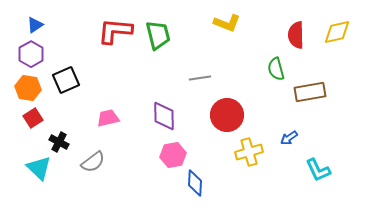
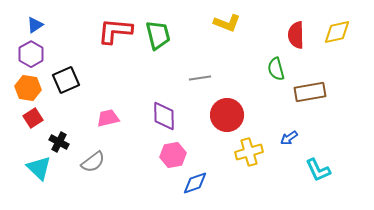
blue diamond: rotated 68 degrees clockwise
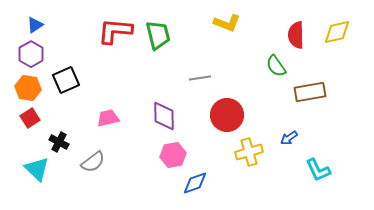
green semicircle: moved 3 px up; rotated 20 degrees counterclockwise
red square: moved 3 px left
cyan triangle: moved 2 px left, 1 px down
